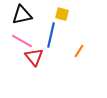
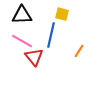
black triangle: rotated 10 degrees clockwise
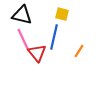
black triangle: rotated 15 degrees clockwise
blue line: moved 3 px right, 2 px down
pink line: moved 1 px right, 2 px up; rotated 35 degrees clockwise
red triangle: moved 3 px right, 4 px up
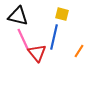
black triangle: moved 4 px left, 1 px down
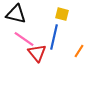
black triangle: moved 2 px left, 2 px up
pink line: moved 1 px right; rotated 30 degrees counterclockwise
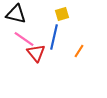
yellow square: rotated 32 degrees counterclockwise
red triangle: moved 1 px left
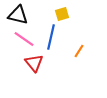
black triangle: moved 2 px right, 1 px down
blue line: moved 3 px left
red triangle: moved 2 px left, 10 px down
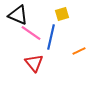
black triangle: rotated 10 degrees clockwise
pink line: moved 7 px right, 6 px up
orange line: rotated 32 degrees clockwise
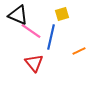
pink line: moved 2 px up
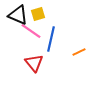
yellow square: moved 24 px left
blue line: moved 2 px down
orange line: moved 1 px down
